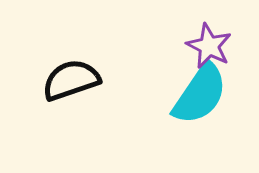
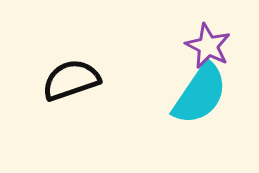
purple star: moved 1 px left
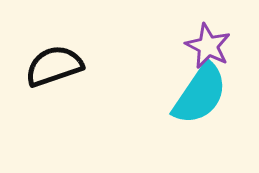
black semicircle: moved 17 px left, 14 px up
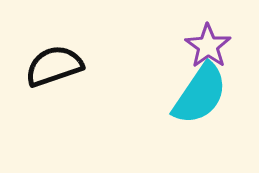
purple star: rotated 9 degrees clockwise
